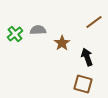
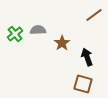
brown line: moved 7 px up
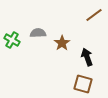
gray semicircle: moved 3 px down
green cross: moved 3 px left, 6 px down; rotated 21 degrees counterclockwise
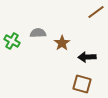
brown line: moved 2 px right, 3 px up
green cross: moved 1 px down
black arrow: rotated 72 degrees counterclockwise
brown square: moved 1 px left
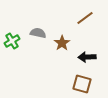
brown line: moved 11 px left, 6 px down
gray semicircle: rotated 14 degrees clockwise
green cross: rotated 28 degrees clockwise
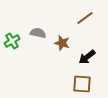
brown star: rotated 21 degrees counterclockwise
black arrow: rotated 36 degrees counterclockwise
brown square: rotated 12 degrees counterclockwise
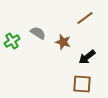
gray semicircle: rotated 21 degrees clockwise
brown star: moved 1 px right, 1 px up
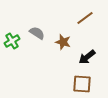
gray semicircle: moved 1 px left
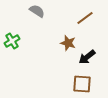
gray semicircle: moved 22 px up
brown star: moved 5 px right, 1 px down
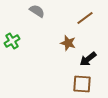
black arrow: moved 1 px right, 2 px down
